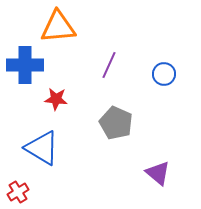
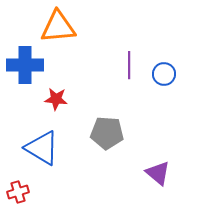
purple line: moved 20 px right; rotated 24 degrees counterclockwise
gray pentagon: moved 9 px left, 10 px down; rotated 20 degrees counterclockwise
red cross: rotated 15 degrees clockwise
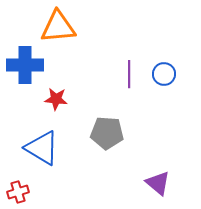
purple line: moved 9 px down
purple triangle: moved 10 px down
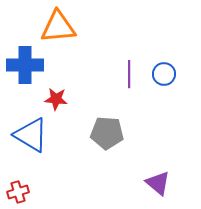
blue triangle: moved 11 px left, 13 px up
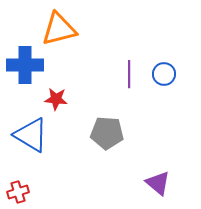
orange triangle: moved 1 px right, 2 px down; rotated 9 degrees counterclockwise
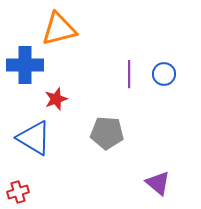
red star: rotated 25 degrees counterclockwise
blue triangle: moved 3 px right, 3 px down
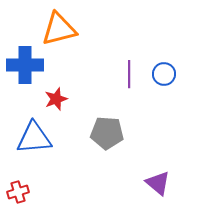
blue triangle: rotated 36 degrees counterclockwise
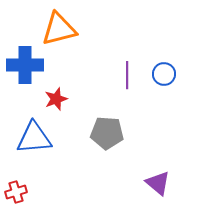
purple line: moved 2 px left, 1 px down
red cross: moved 2 px left
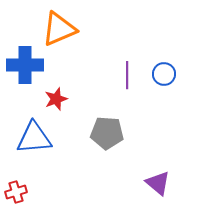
orange triangle: rotated 9 degrees counterclockwise
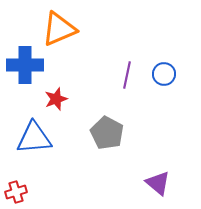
purple line: rotated 12 degrees clockwise
gray pentagon: rotated 24 degrees clockwise
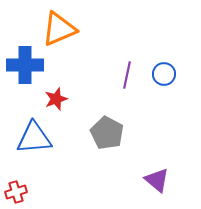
purple triangle: moved 1 px left, 3 px up
